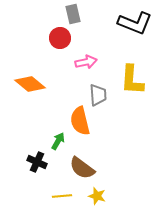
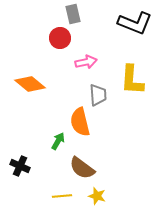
orange semicircle: moved 1 px down
black cross: moved 17 px left, 4 px down
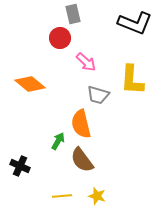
pink arrow: rotated 55 degrees clockwise
gray trapezoid: rotated 110 degrees clockwise
orange semicircle: moved 1 px right, 2 px down
brown semicircle: moved 8 px up; rotated 16 degrees clockwise
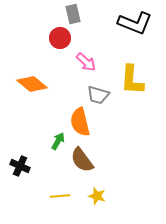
orange diamond: moved 2 px right
orange semicircle: moved 1 px left, 2 px up
yellow line: moved 2 px left
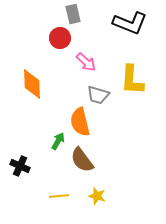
black L-shape: moved 5 px left
orange diamond: rotated 48 degrees clockwise
yellow line: moved 1 px left
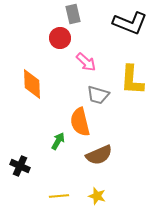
brown semicircle: moved 17 px right, 5 px up; rotated 76 degrees counterclockwise
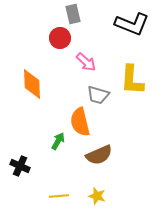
black L-shape: moved 2 px right, 1 px down
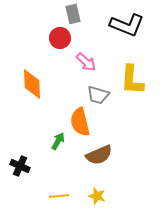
black L-shape: moved 5 px left, 1 px down
